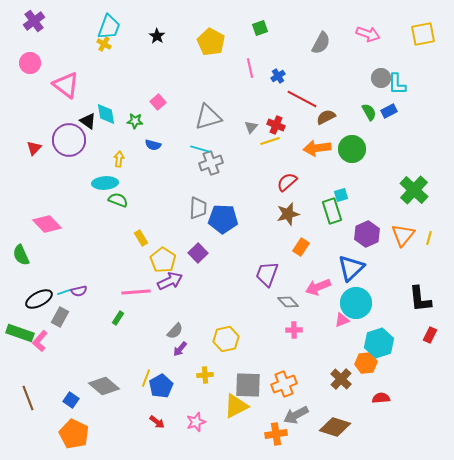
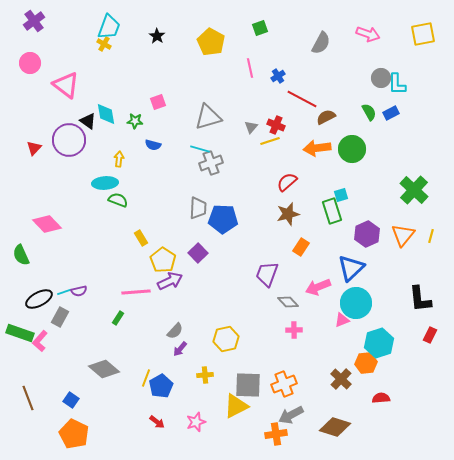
pink square at (158, 102): rotated 21 degrees clockwise
blue rectangle at (389, 111): moved 2 px right, 2 px down
yellow line at (429, 238): moved 2 px right, 2 px up
gray diamond at (104, 386): moved 17 px up
gray arrow at (296, 415): moved 5 px left
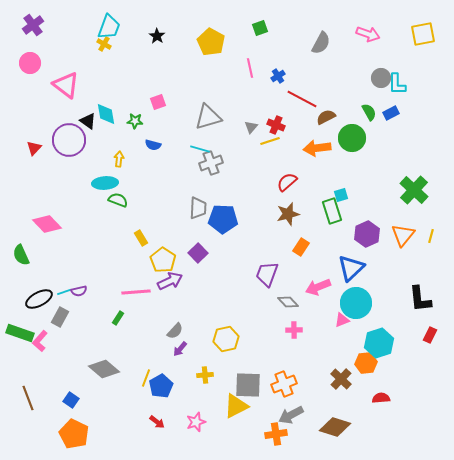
purple cross at (34, 21): moved 1 px left, 4 px down
green circle at (352, 149): moved 11 px up
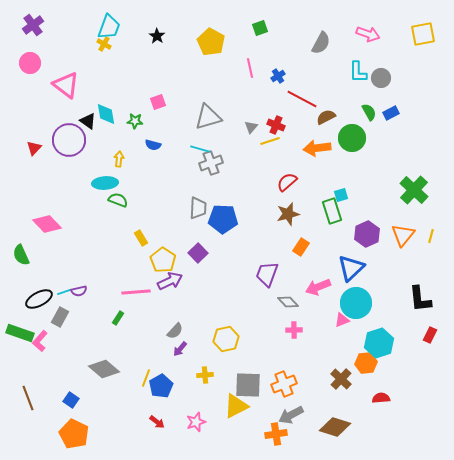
cyan L-shape at (397, 84): moved 39 px left, 12 px up
